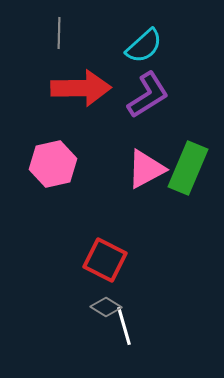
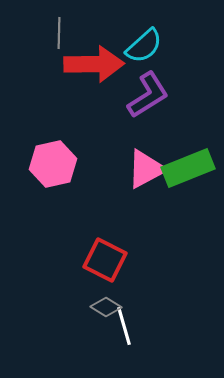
red arrow: moved 13 px right, 24 px up
green rectangle: rotated 45 degrees clockwise
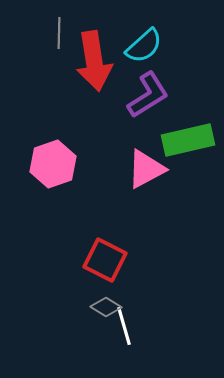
red arrow: moved 3 px up; rotated 82 degrees clockwise
pink hexagon: rotated 6 degrees counterclockwise
green rectangle: moved 28 px up; rotated 9 degrees clockwise
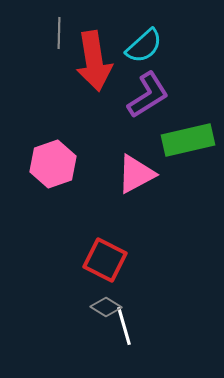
pink triangle: moved 10 px left, 5 px down
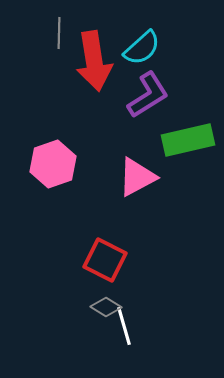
cyan semicircle: moved 2 px left, 2 px down
pink triangle: moved 1 px right, 3 px down
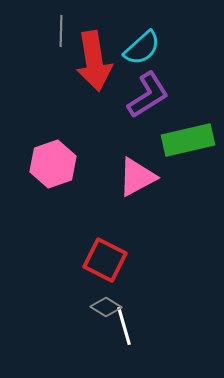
gray line: moved 2 px right, 2 px up
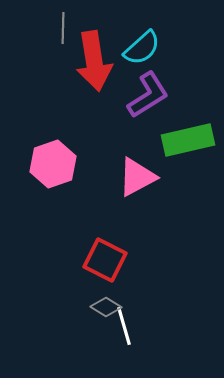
gray line: moved 2 px right, 3 px up
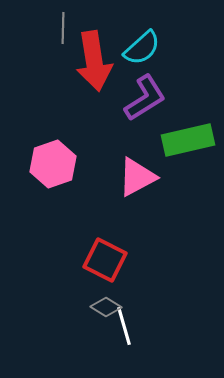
purple L-shape: moved 3 px left, 3 px down
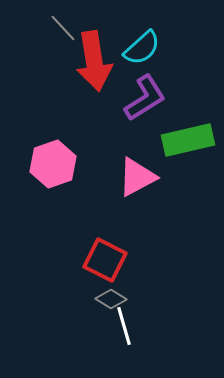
gray line: rotated 44 degrees counterclockwise
gray diamond: moved 5 px right, 8 px up
